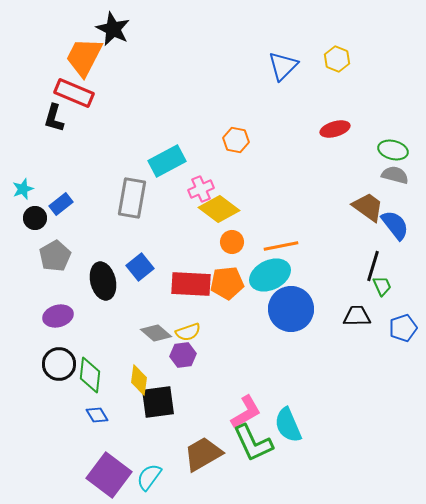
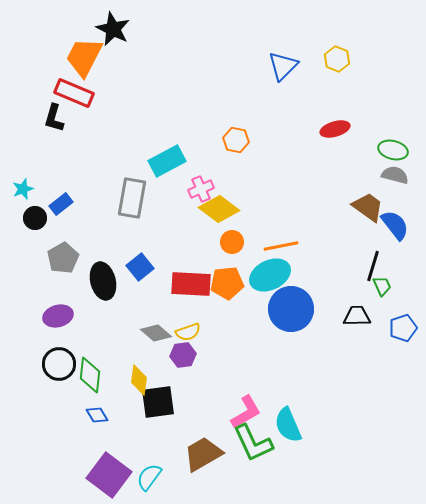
gray pentagon at (55, 256): moved 8 px right, 2 px down
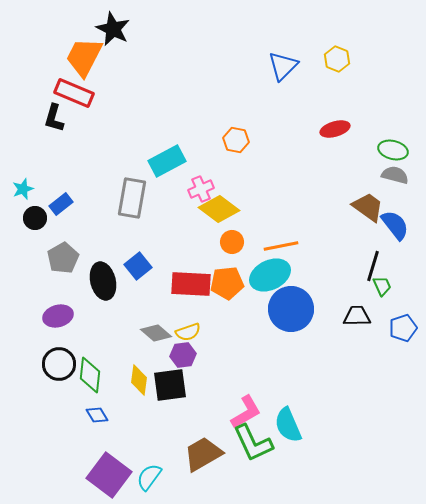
blue square at (140, 267): moved 2 px left, 1 px up
black square at (158, 402): moved 12 px right, 17 px up
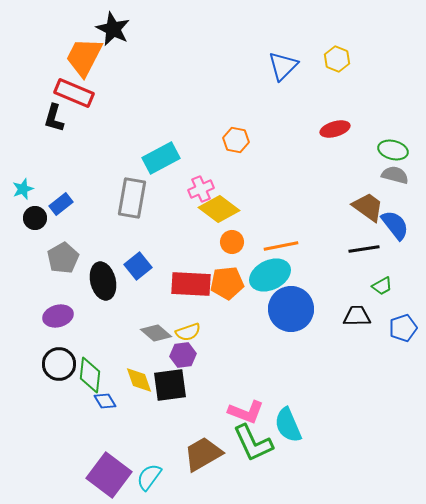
cyan rectangle at (167, 161): moved 6 px left, 3 px up
black line at (373, 266): moved 9 px left, 17 px up; rotated 64 degrees clockwise
green trapezoid at (382, 286): rotated 85 degrees clockwise
yellow diamond at (139, 380): rotated 28 degrees counterclockwise
pink L-shape at (246, 412): rotated 51 degrees clockwise
blue diamond at (97, 415): moved 8 px right, 14 px up
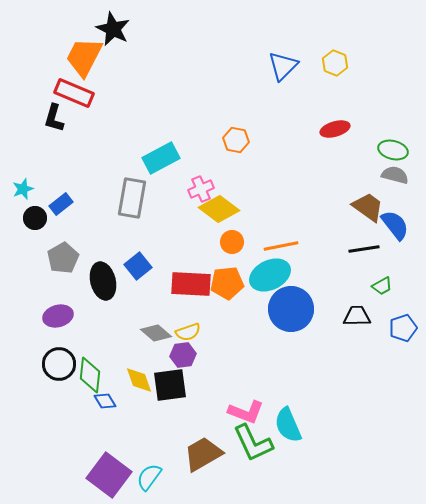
yellow hexagon at (337, 59): moved 2 px left, 4 px down
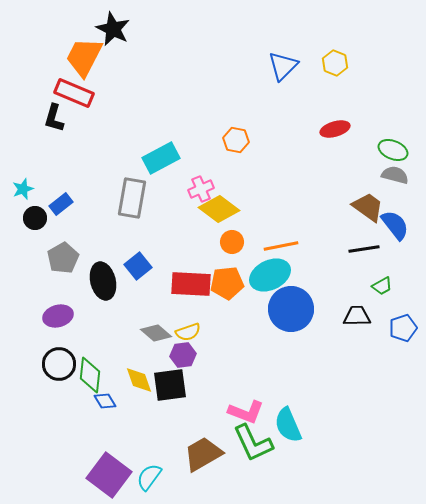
green ellipse at (393, 150): rotated 8 degrees clockwise
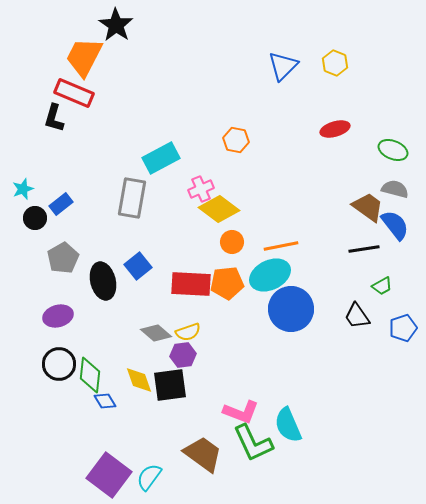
black star at (113, 29): moved 3 px right, 4 px up; rotated 8 degrees clockwise
gray semicircle at (395, 175): moved 14 px down
black trapezoid at (357, 316): rotated 124 degrees counterclockwise
pink L-shape at (246, 412): moved 5 px left
brown trapezoid at (203, 454): rotated 66 degrees clockwise
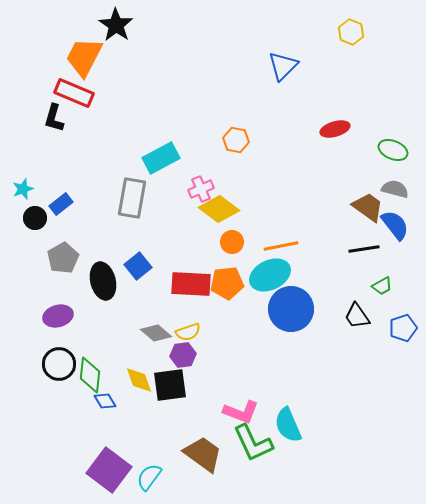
yellow hexagon at (335, 63): moved 16 px right, 31 px up
purple square at (109, 475): moved 5 px up
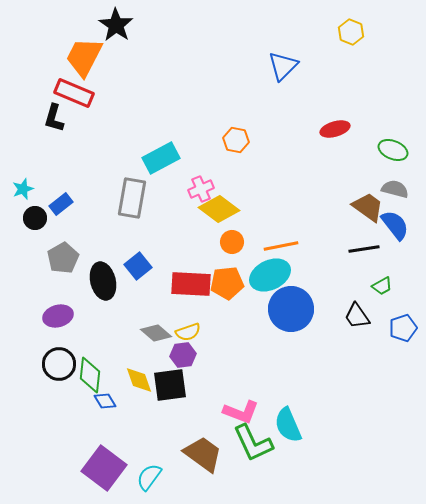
purple square at (109, 470): moved 5 px left, 2 px up
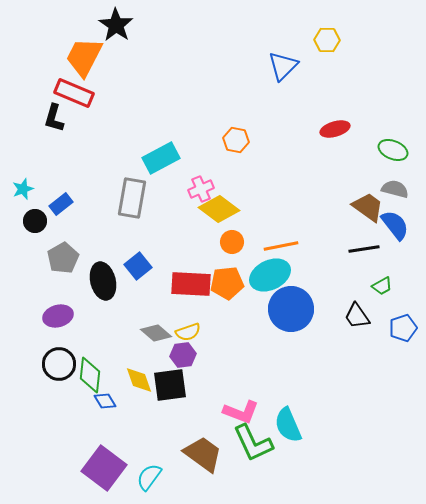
yellow hexagon at (351, 32): moved 24 px left, 8 px down; rotated 20 degrees counterclockwise
black circle at (35, 218): moved 3 px down
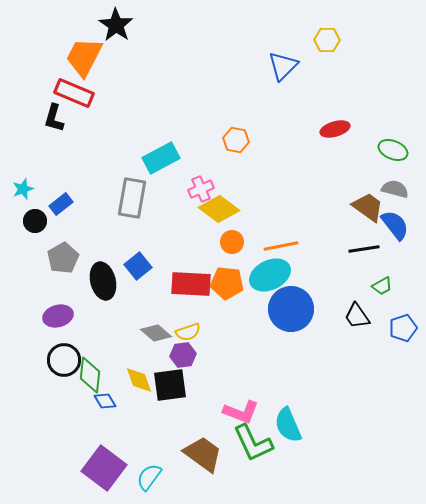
orange pentagon at (227, 283): rotated 12 degrees clockwise
black circle at (59, 364): moved 5 px right, 4 px up
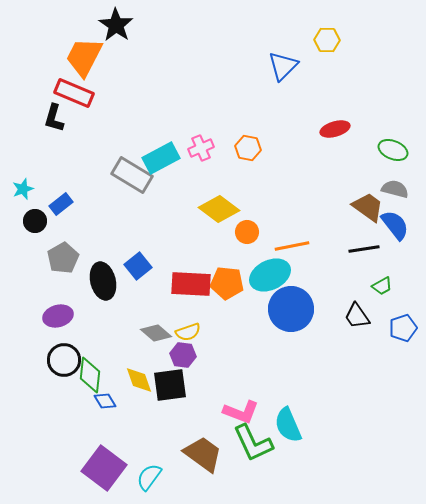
orange hexagon at (236, 140): moved 12 px right, 8 px down
pink cross at (201, 189): moved 41 px up
gray rectangle at (132, 198): moved 23 px up; rotated 69 degrees counterclockwise
orange circle at (232, 242): moved 15 px right, 10 px up
orange line at (281, 246): moved 11 px right
purple hexagon at (183, 355): rotated 15 degrees clockwise
